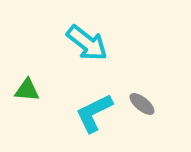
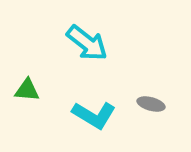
gray ellipse: moved 9 px right; rotated 24 degrees counterclockwise
cyan L-shape: moved 2 px down; rotated 123 degrees counterclockwise
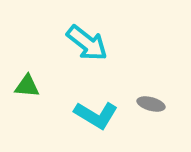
green triangle: moved 4 px up
cyan L-shape: moved 2 px right
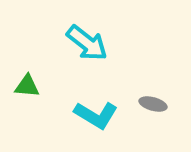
gray ellipse: moved 2 px right
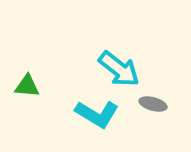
cyan arrow: moved 32 px right, 26 px down
cyan L-shape: moved 1 px right, 1 px up
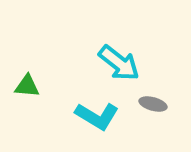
cyan arrow: moved 6 px up
cyan L-shape: moved 2 px down
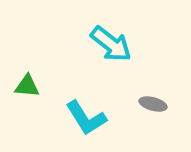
cyan arrow: moved 8 px left, 19 px up
cyan L-shape: moved 11 px left, 2 px down; rotated 27 degrees clockwise
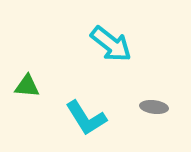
gray ellipse: moved 1 px right, 3 px down; rotated 8 degrees counterclockwise
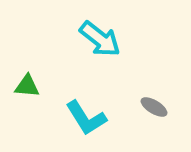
cyan arrow: moved 11 px left, 5 px up
gray ellipse: rotated 24 degrees clockwise
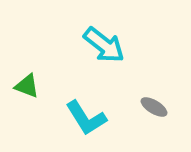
cyan arrow: moved 4 px right, 6 px down
green triangle: rotated 16 degrees clockwise
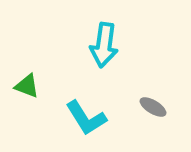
cyan arrow: rotated 60 degrees clockwise
gray ellipse: moved 1 px left
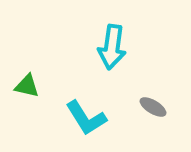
cyan arrow: moved 8 px right, 2 px down
green triangle: rotated 8 degrees counterclockwise
